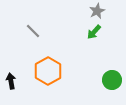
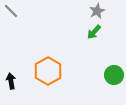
gray line: moved 22 px left, 20 px up
green circle: moved 2 px right, 5 px up
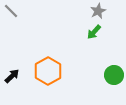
gray star: moved 1 px right
black arrow: moved 1 px right, 5 px up; rotated 56 degrees clockwise
